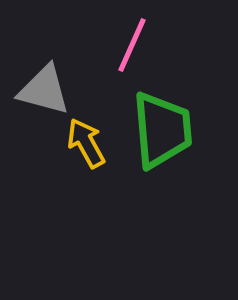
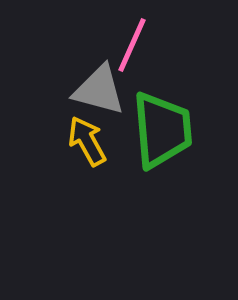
gray triangle: moved 55 px right
yellow arrow: moved 1 px right, 2 px up
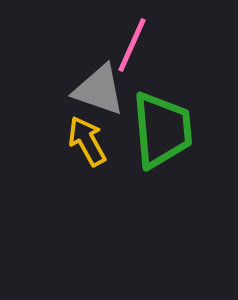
gray triangle: rotated 4 degrees clockwise
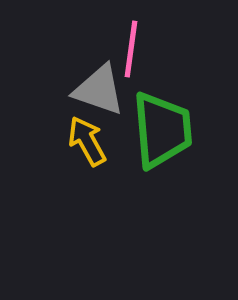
pink line: moved 1 px left, 4 px down; rotated 16 degrees counterclockwise
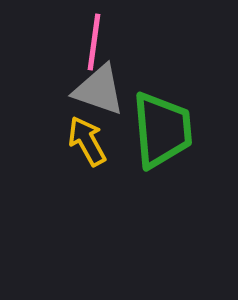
pink line: moved 37 px left, 7 px up
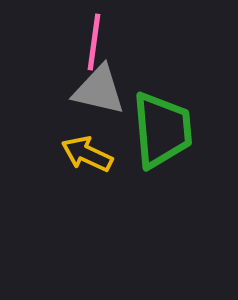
gray triangle: rotated 6 degrees counterclockwise
yellow arrow: moved 13 px down; rotated 36 degrees counterclockwise
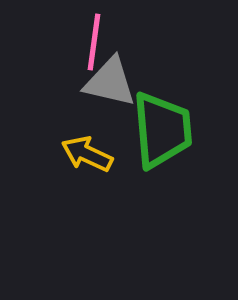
gray triangle: moved 11 px right, 8 px up
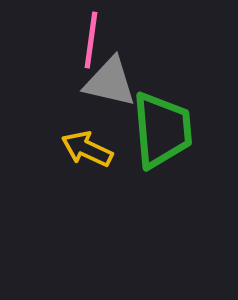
pink line: moved 3 px left, 2 px up
yellow arrow: moved 5 px up
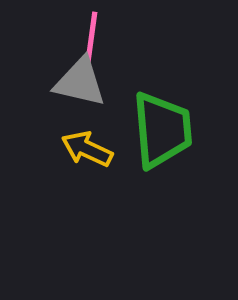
gray triangle: moved 30 px left
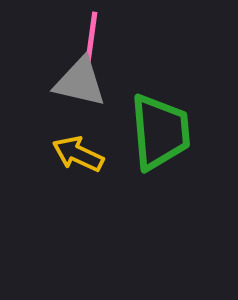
green trapezoid: moved 2 px left, 2 px down
yellow arrow: moved 9 px left, 5 px down
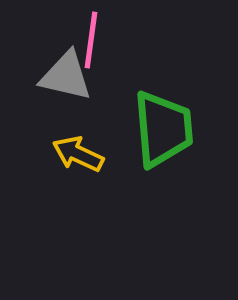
gray triangle: moved 14 px left, 6 px up
green trapezoid: moved 3 px right, 3 px up
